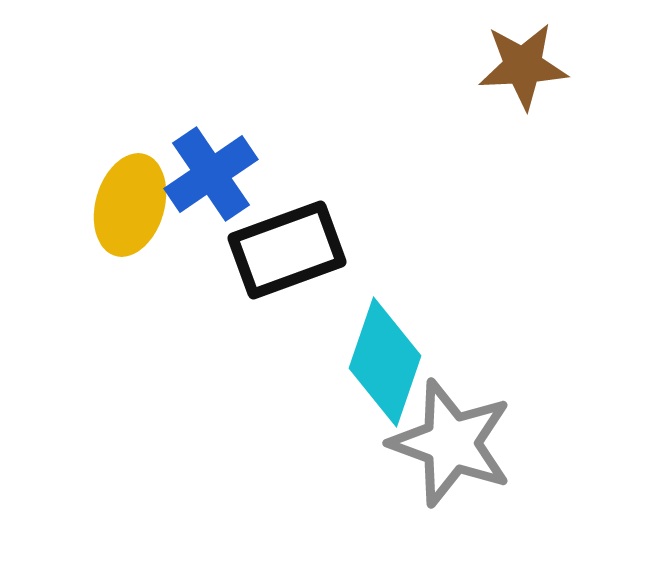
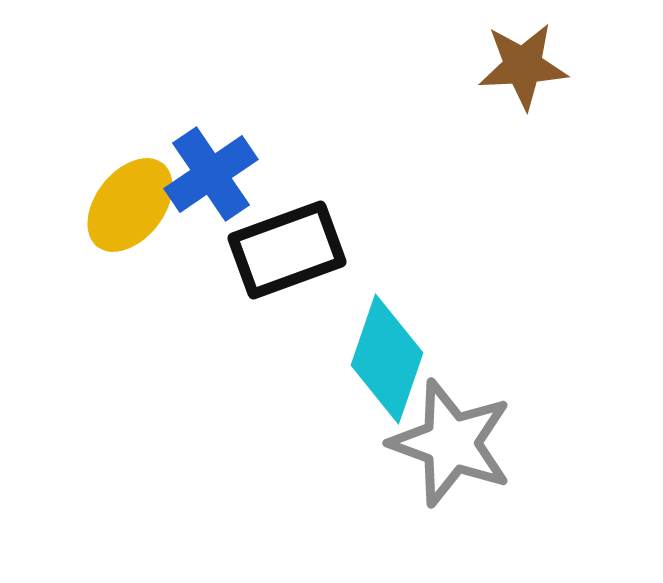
yellow ellipse: rotated 22 degrees clockwise
cyan diamond: moved 2 px right, 3 px up
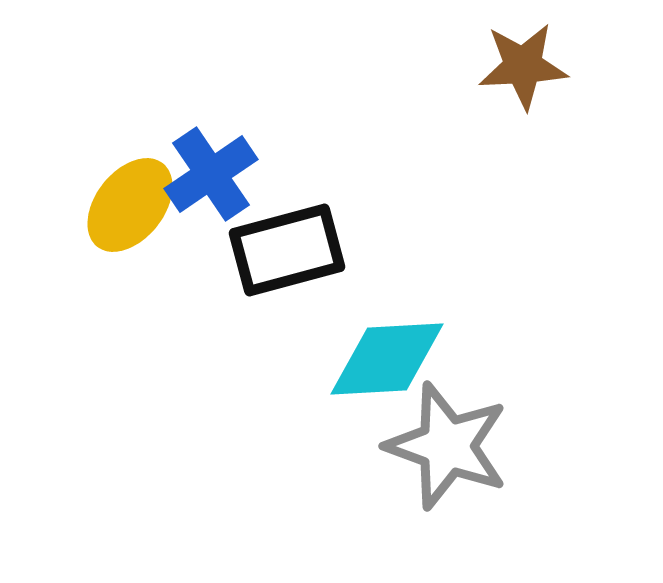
black rectangle: rotated 5 degrees clockwise
cyan diamond: rotated 68 degrees clockwise
gray star: moved 4 px left, 3 px down
